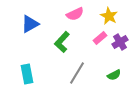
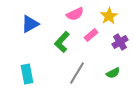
yellow star: rotated 12 degrees clockwise
pink rectangle: moved 9 px left, 3 px up
green semicircle: moved 1 px left, 2 px up
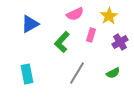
pink rectangle: rotated 32 degrees counterclockwise
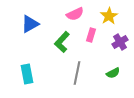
gray line: rotated 20 degrees counterclockwise
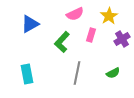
purple cross: moved 2 px right, 3 px up
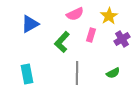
gray line: rotated 10 degrees counterclockwise
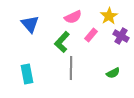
pink semicircle: moved 2 px left, 3 px down
blue triangle: rotated 42 degrees counterclockwise
pink rectangle: rotated 24 degrees clockwise
purple cross: moved 1 px left, 3 px up; rotated 28 degrees counterclockwise
gray line: moved 6 px left, 5 px up
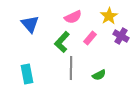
pink rectangle: moved 1 px left, 3 px down
green semicircle: moved 14 px left, 2 px down
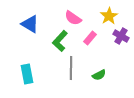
pink semicircle: moved 1 px down; rotated 60 degrees clockwise
blue triangle: rotated 18 degrees counterclockwise
green L-shape: moved 2 px left, 1 px up
